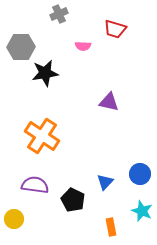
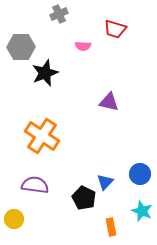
black star: rotated 12 degrees counterclockwise
black pentagon: moved 11 px right, 2 px up
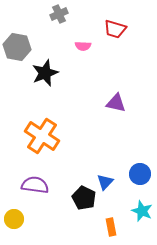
gray hexagon: moved 4 px left; rotated 12 degrees clockwise
purple triangle: moved 7 px right, 1 px down
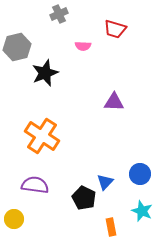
gray hexagon: rotated 24 degrees counterclockwise
purple triangle: moved 2 px left, 1 px up; rotated 10 degrees counterclockwise
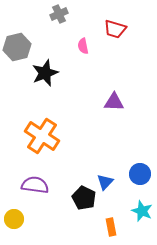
pink semicircle: rotated 77 degrees clockwise
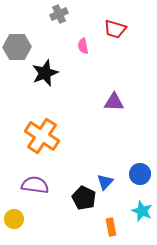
gray hexagon: rotated 12 degrees clockwise
